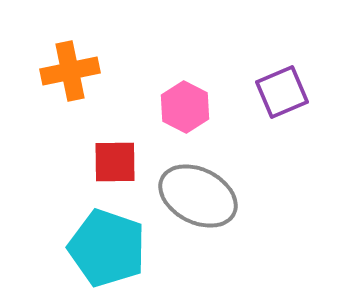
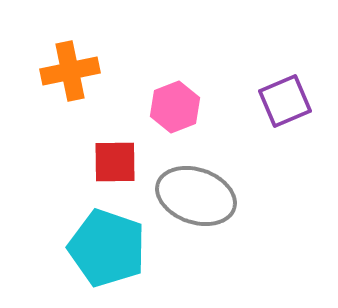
purple square: moved 3 px right, 9 px down
pink hexagon: moved 10 px left; rotated 12 degrees clockwise
gray ellipse: moved 2 px left; rotated 8 degrees counterclockwise
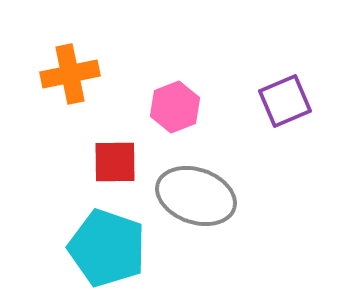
orange cross: moved 3 px down
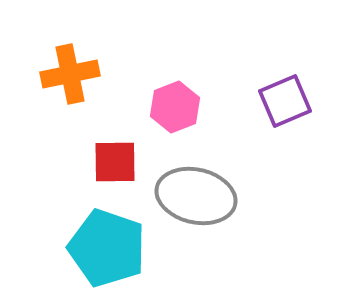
gray ellipse: rotated 6 degrees counterclockwise
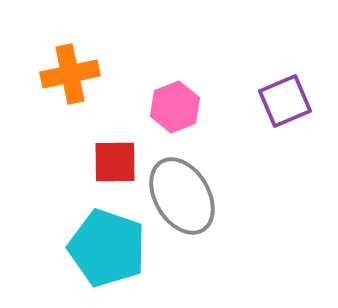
gray ellipse: moved 14 px left; rotated 46 degrees clockwise
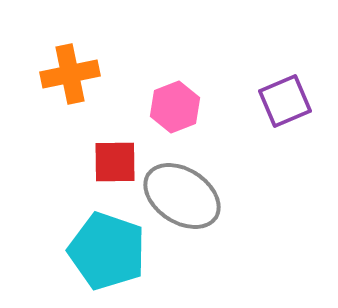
gray ellipse: rotated 26 degrees counterclockwise
cyan pentagon: moved 3 px down
